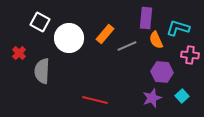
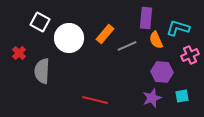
pink cross: rotated 30 degrees counterclockwise
cyan square: rotated 32 degrees clockwise
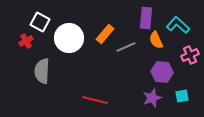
cyan L-shape: moved 3 px up; rotated 25 degrees clockwise
gray line: moved 1 px left, 1 px down
red cross: moved 7 px right, 12 px up; rotated 16 degrees clockwise
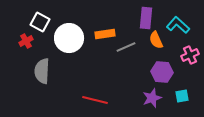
orange rectangle: rotated 42 degrees clockwise
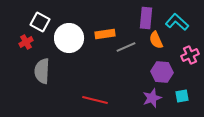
cyan L-shape: moved 1 px left, 3 px up
red cross: moved 1 px down
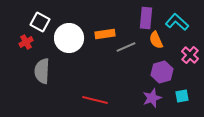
pink cross: rotated 24 degrees counterclockwise
purple hexagon: rotated 20 degrees counterclockwise
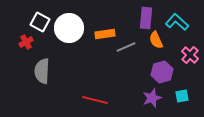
white circle: moved 10 px up
